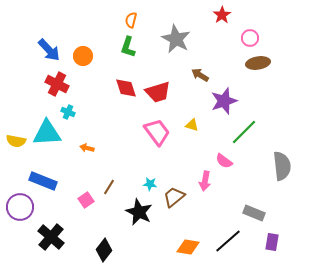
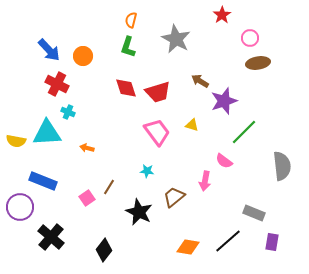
brown arrow: moved 6 px down
cyan star: moved 3 px left, 13 px up
pink square: moved 1 px right, 2 px up
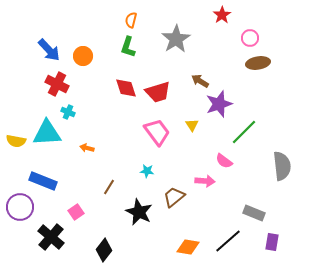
gray star: rotated 12 degrees clockwise
purple star: moved 5 px left, 3 px down
yellow triangle: rotated 40 degrees clockwise
pink arrow: rotated 96 degrees counterclockwise
pink square: moved 11 px left, 14 px down
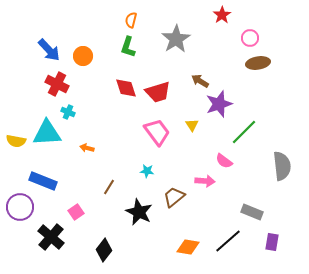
gray rectangle: moved 2 px left, 1 px up
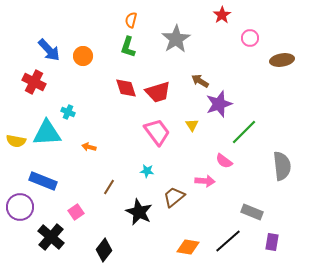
brown ellipse: moved 24 px right, 3 px up
red cross: moved 23 px left, 2 px up
orange arrow: moved 2 px right, 1 px up
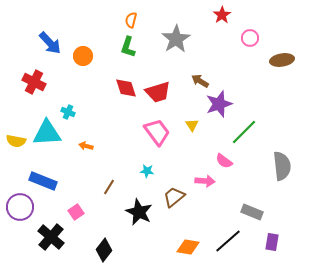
blue arrow: moved 1 px right, 7 px up
orange arrow: moved 3 px left, 1 px up
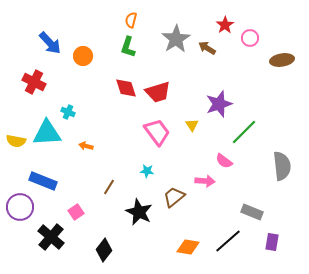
red star: moved 3 px right, 10 px down
brown arrow: moved 7 px right, 33 px up
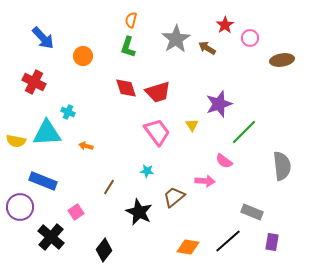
blue arrow: moved 7 px left, 5 px up
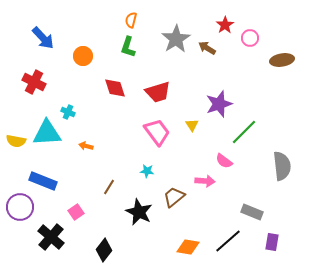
red diamond: moved 11 px left
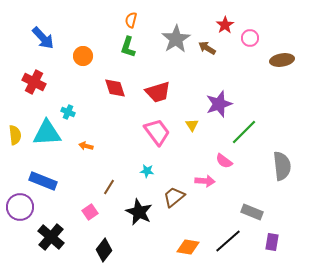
yellow semicircle: moved 1 px left, 6 px up; rotated 108 degrees counterclockwise
pink square: moved 14 px right
